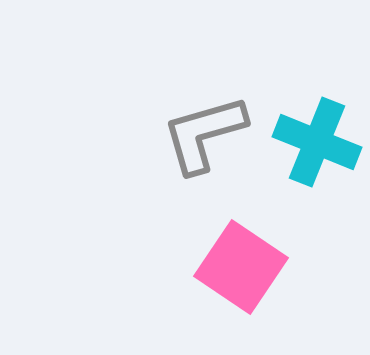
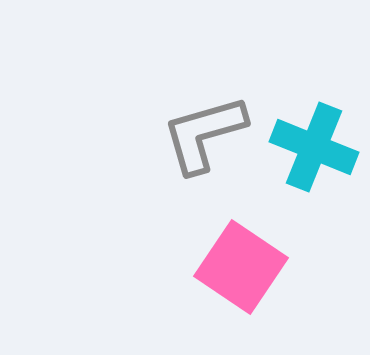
cyan cross: moved 3 px left, 5 px down
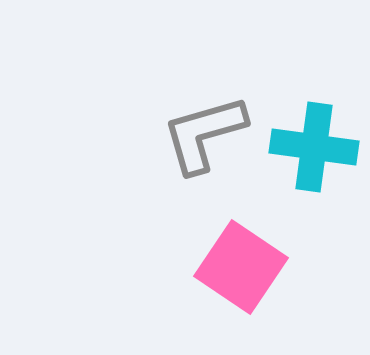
cyan cross: rotated 14 degrees counterclockwise
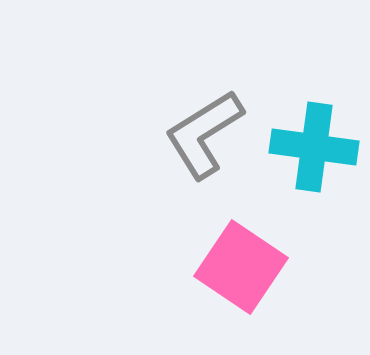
gray L-shape: rotated 16 degrees counterclockwise
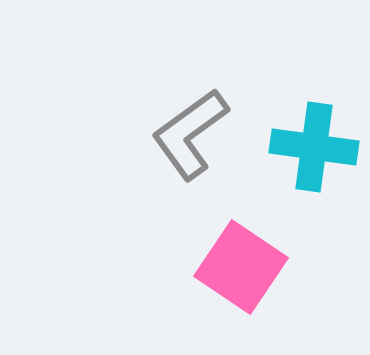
gray L-shape: moved 14 px left; rotated 4 degrees counterclockwise
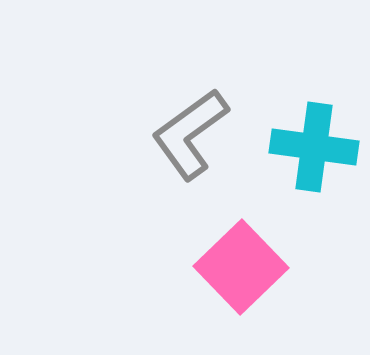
pink square: rotated 12 degrees clockwise
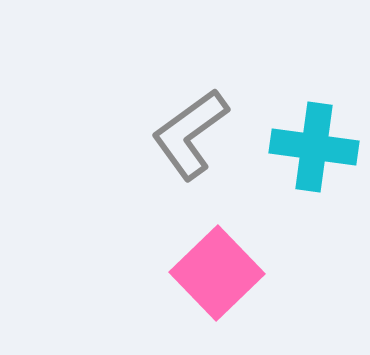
pink square: moved 24 px left, 6 px down
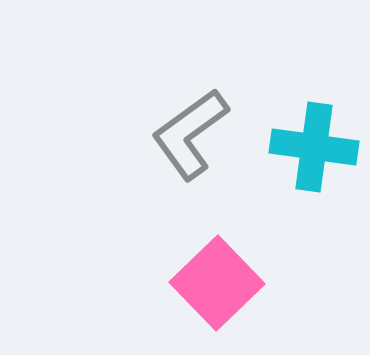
pink square: moved 10 px down
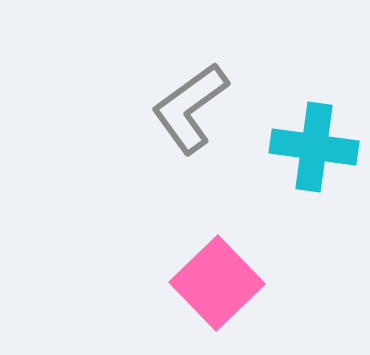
gray L-shape: moved 26 px up
